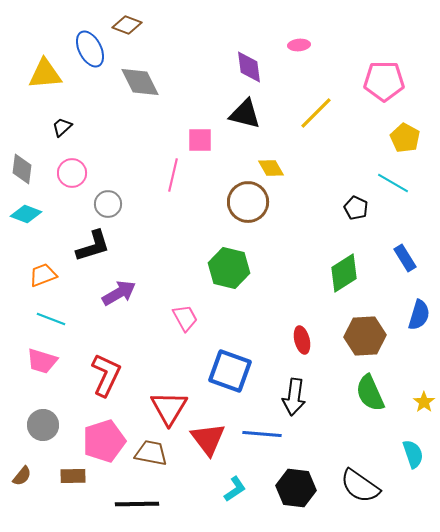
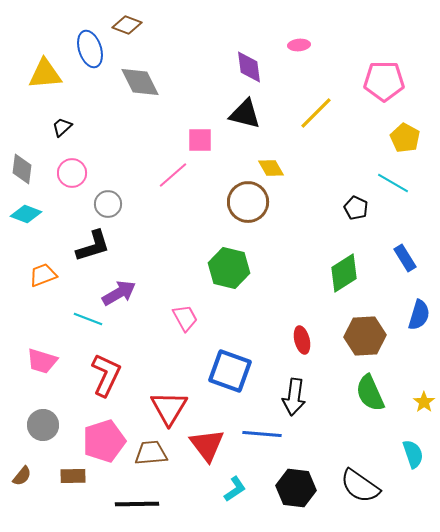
blue ellipse at (90, 49): rotated 9 degrees clockwise
pink line at (173, 175): rotated 36 degrees clockwise
cyan line at (51, 319): moved 37 px right
red triangle at (208, 439): moved 1 px left, 6 px down
brown trapezoid at (151, 453): rotated 16 degrees counterclockwise
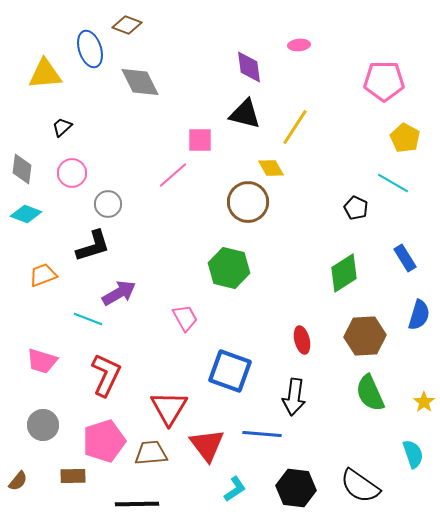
yellow line at (316, 113): moved 21 px left, 14 px down; rotated 12 degrees counterclockwise
brown semicircle at (22, 476): moved 4 px left, 5 px down
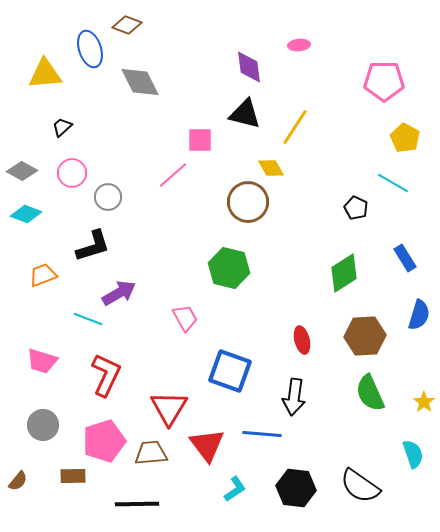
gray diamond at (22, 169): moved 2 px down; rotated 68 degrees counterclockwise
gray circle at (108, 204): moved 7 px up
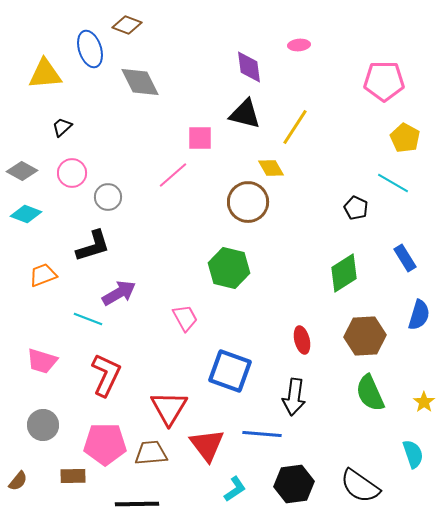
pink square at (200, 140): moved 2 px up
pink pentagon at (104, 441): moved 1 px right, 3 px down; rotated 18 degrees clockwise
black hexagon at (296, 488): moved 2 px left, 4 px up; rotated 15 degrees counterclockwise
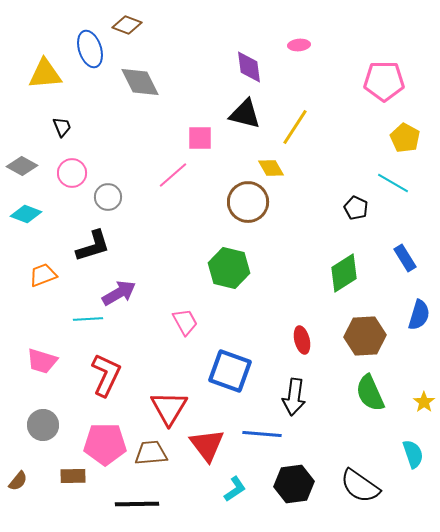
black trapezoid at (62, 127): rotated 110 degrees clockwise
gray diamond at (22, 171): moved 5 px up
pink trapezoid at (185, 318): moved 4 px down
cyan line at (88, 319): rotated 24 degrees counterclockwise
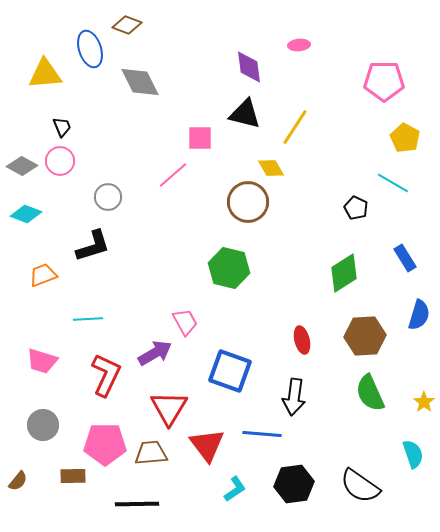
pink circle at (72, 173): moved 12 px left, 12 px up
purple arrow at (119, 293): moved 36 px right, 60 px down
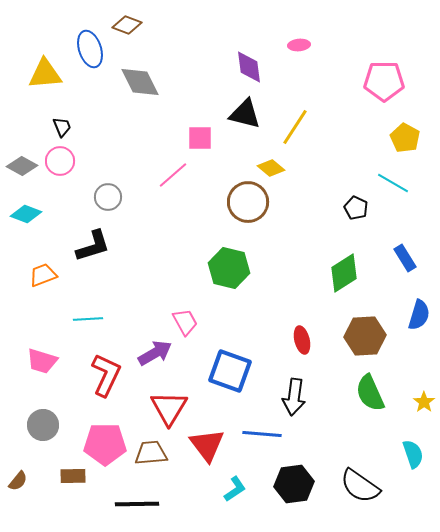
yellow diamond at (271, 168): rotated 20 degrees counterclockwise
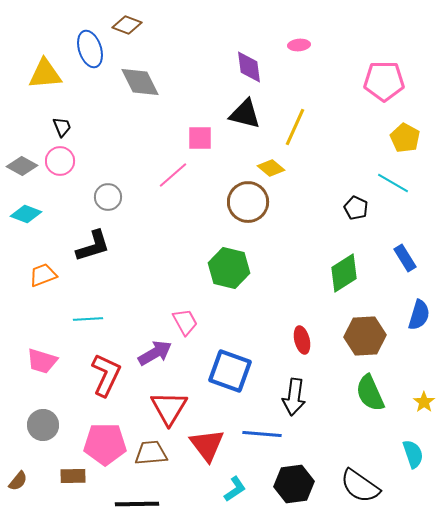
yellow line at (295, 127): rotated 9 degrees counterclockwise
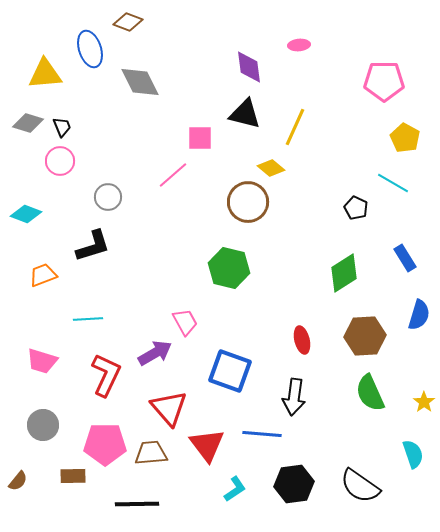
brown diamond at (127, 25): moved 1 px right, 3 px up
gray diamond at (22, 166): moved 6 px right, 43 px up; rotated 12 degrees counterclockwise
red triangle at (169, 408): rotated 12 degrees counterclockwise
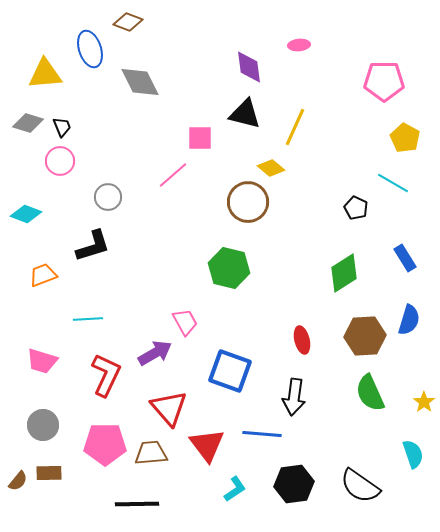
blue semicircle at (419, 315): moved 10 px left, 5 px down
brown rectangle at (73, 476): moved 24 px left, 3 px up
